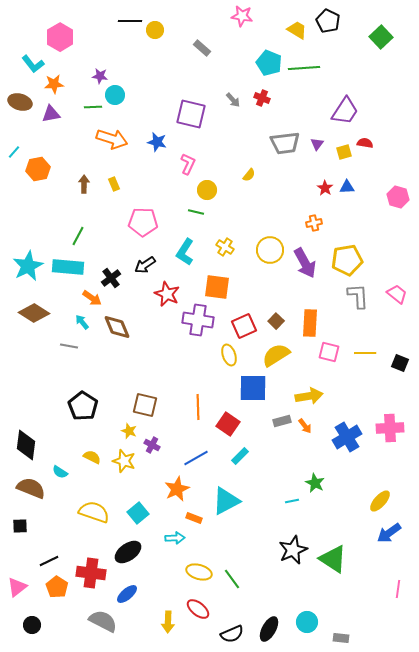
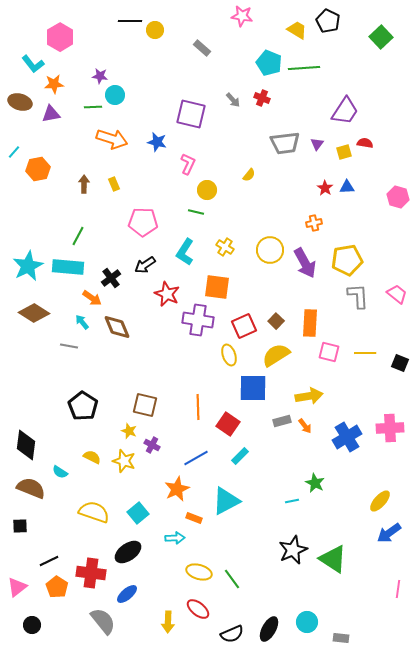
gray semicircle at (103, 621): rotated 24 degrees clockwise
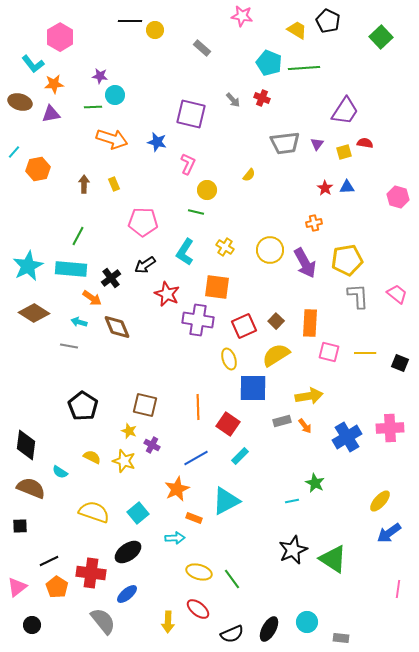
cyan rectangle at (68, 267): moved 3 px right, 2 px down
cyan arrow at (82, 322): moved 3 px left; rotated 35 degrees counterclockwise
yellow ellipse at (229, 355): moved 4 px down
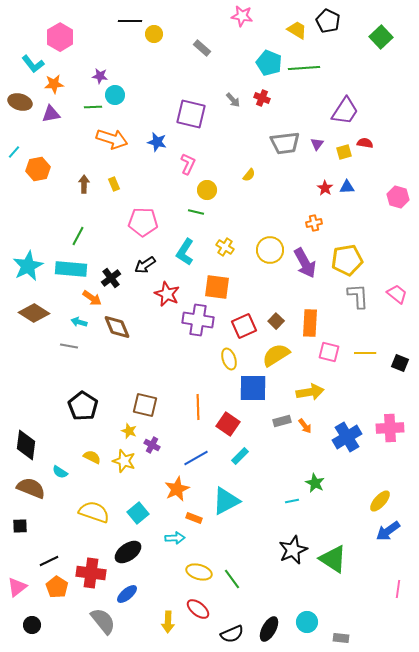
yellow circle at (155, 30): moved 1 px left, 4 px down
yellow arrow at (309, 396): moved 1 px right, 4 px up
blue arrow at (389, 533): moved 1 px left, 2 px up
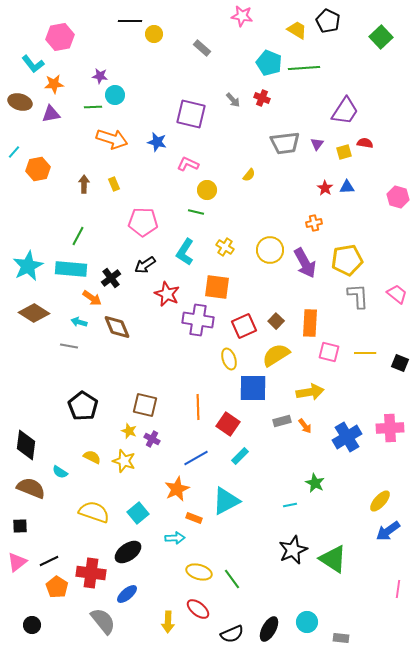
pink hexagon at (60, 37): rotated 20 degrees clockwise
pink L-shape at (188, 164): rotated 90 degrees counterclockwise
purple cross at (152, 445): moved 6 px up
cyan line at (292, 501): moved 2 px left, 4 px down
pink triangle at (17, 587): moved 25 px up
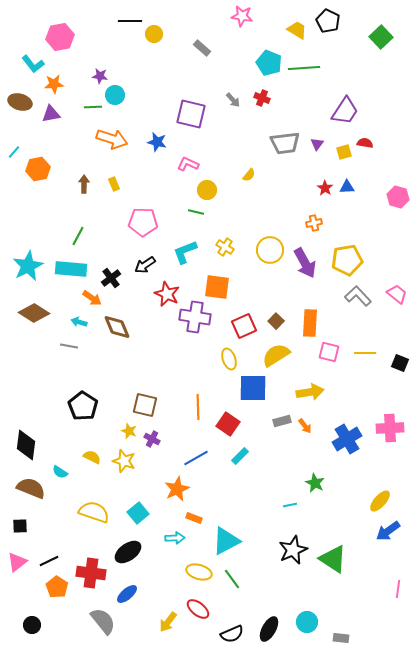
cyan L-shape at (185, 252): rotated 36 degrees clockwise
gray L-shape at (358, 296): rotated 40 degrees counterclockwise
purple cross at (198, 320): moved 3 px left, 3 px up
blue cross at (347, 437): moved 2 px down
cyan triangle at (226, 501): moved 40 px down
yellow arrow at (168, 622): rotated 35 degrees clockwise
